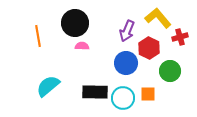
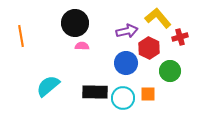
purple arrow: rotated 125 degrees counterclockwise
orange line: moved 17 px left
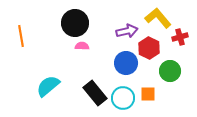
black rectangle: moved 1 px down; rotated 50 degrees clockwise
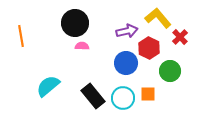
red cross: rotated 28 degrees counterclockwise
black rectangle: moved 2 px left, 3 px down
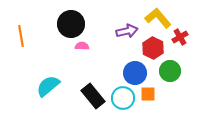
black circle: moved 4 px left, 1 px down
red cross: rotated 14 degrees clockwise
red hexagon: moved 4 px right
blue circle: moved 9 px right, 10 px down
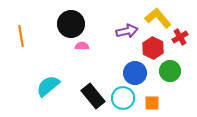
orange square: moved 4 px right, 9 px down
